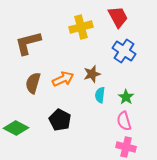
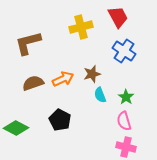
brown semicircle: rotated 55 degrees clockwise
cyan semicircle: rotated 28 degrees counterclockwise
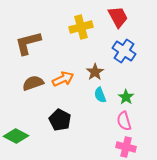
brown star: moved 3 px right, 2 px up; rotated 18 degrees counterclockwise
green diamond: moved 8 px down
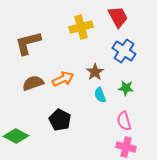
green star: moved 9 px up; rotated 28 degrees counterclockwise
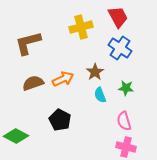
blue cross: moved 4 px left, 3 px up
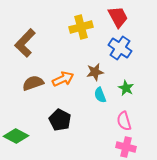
brown L-shape: moved 3 px left; rotated 32 degrees counterclockwise
brown star: rotated 24 degrees clockwise
green star: rotated 21 degrees clockwise
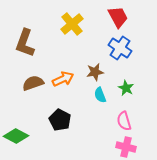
yellow cross: moved 9 px left, 3 px up; rotated 25 degrees counterclockwise
brown L-shape: rotated 24 degrees counterclockwise
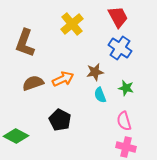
green star: rotated 14 degrees counterclockwise
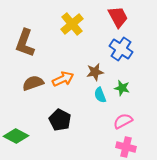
blue cross: moved 1 px right, 1 px down
green star: moved 4 px left
pink semicircle: moved 1 px left; rotated 78 degrees clockwise
